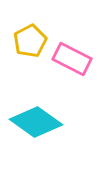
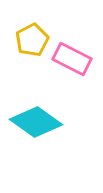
yellow pentagon: moved 2 px right, 1 px up
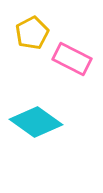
yellow pentagon: moved 7 px up
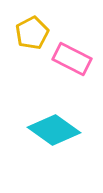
cyan diamond: moved 18 px right, 8 px down
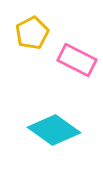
pink rectangle: moved 5 px right, 1 px down
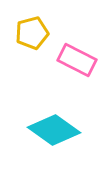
yellow pentagon: rotated 12 degrees clockwise
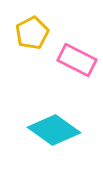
yellow pentagon: rotated 12 degrees counterclockwise
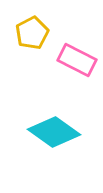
cyan diamond: moved 2 px down
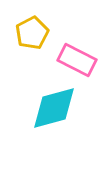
cyan diamond: moved 24 px up; rotated 51 degrees counterclockwise
